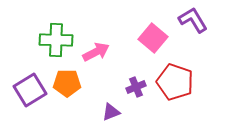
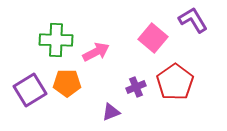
red pentagon: rotated 18 degrees clockwise
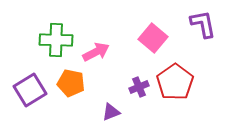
purple L-shape: moved 10 px right, 4 px down; rotated 20 degrees clockwise
orange pentagon: moved 4 px right; rotated 12 degrees clockwise
purple cross: moved 3 px right
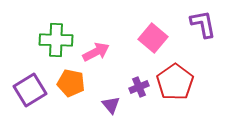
purple triangle: moved 7 px up; rotated 48 degrees counterclockwise
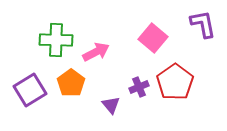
orange pentagon: rotated 24 degrees clockwise
